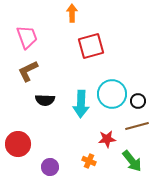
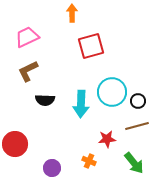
pink trapezoid: rotated 95 degrees counterclockwise
cyan circle: moved 2 px up
red circle: moved 3 px left
green arrow: moved 2 px right, 2 px down
purple circle: moved 2 px right, 1 px down
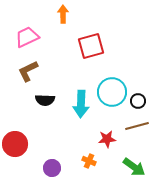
orange arrow: moved 9 px left, 1 px down
green arrow: moved 4 px down; rotated 15 degrees counterclockwise
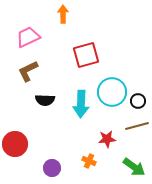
pink trapezoid: moved 1 px right
red square: moved 5 px left, 9 px down
